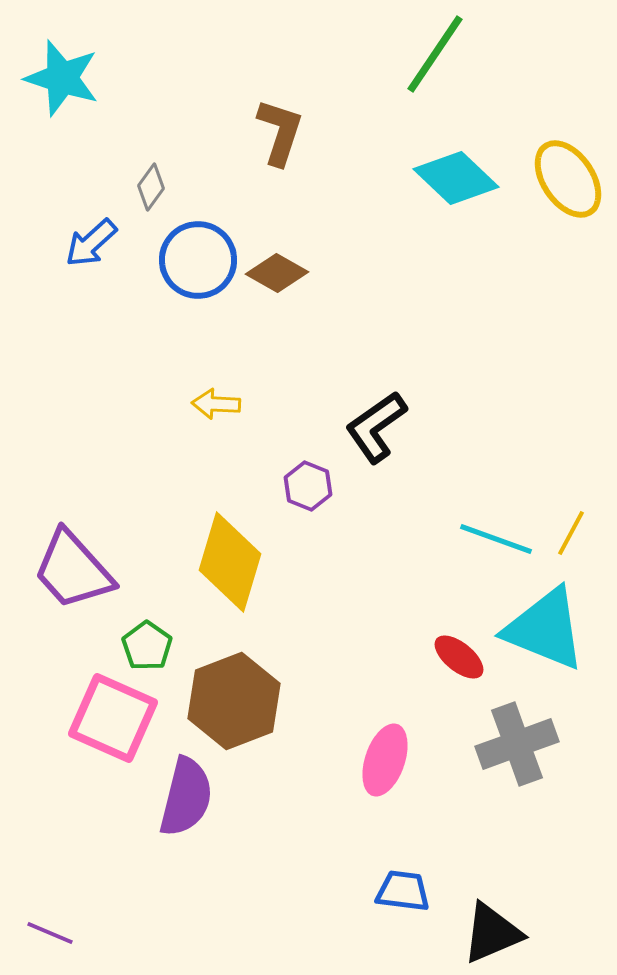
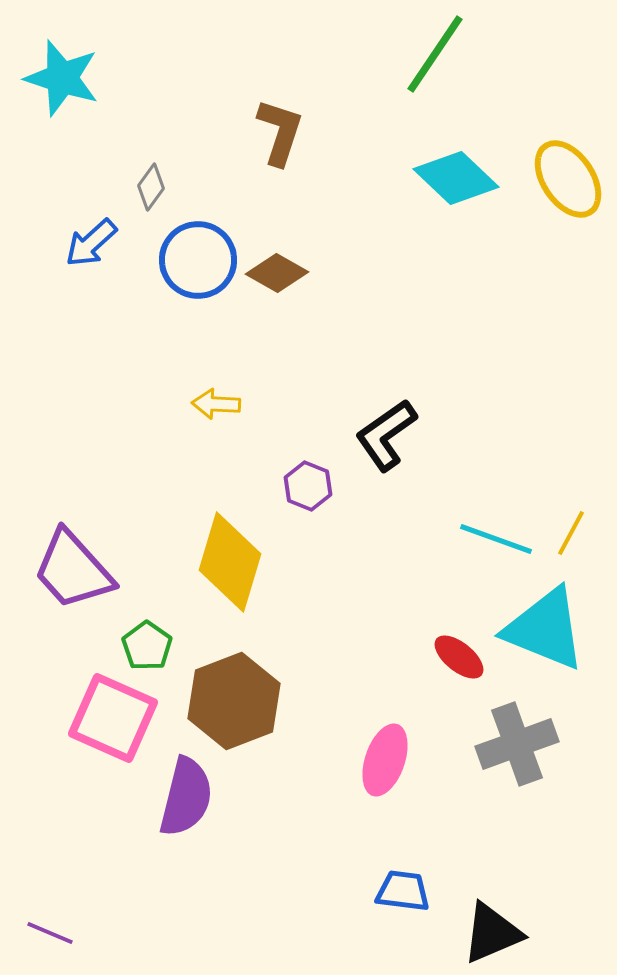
black L-shape: moved 10 px right, 8 px down
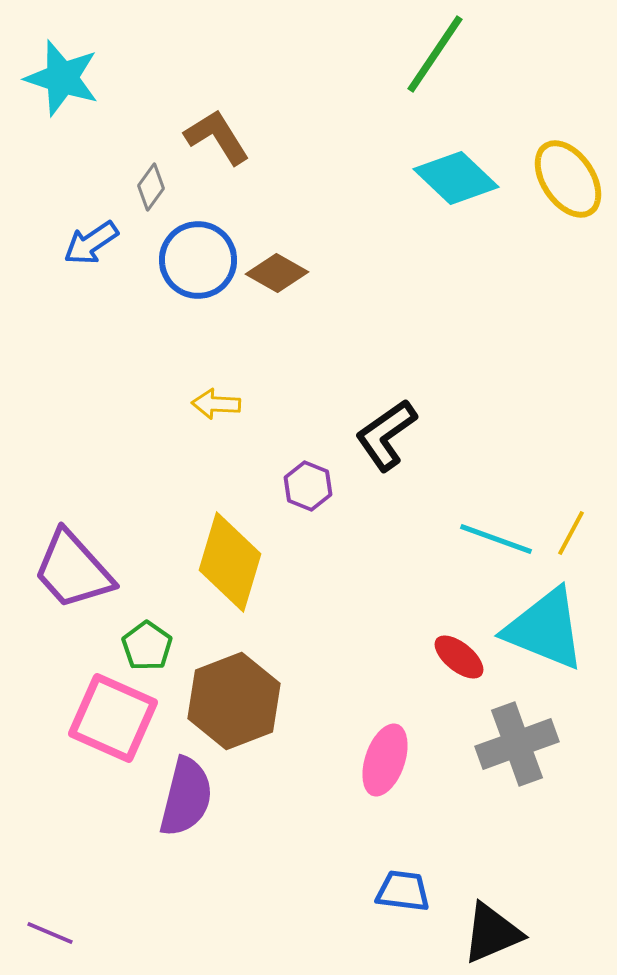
brown L-shape: moved 63 px left, 5 px down; rotated 50 degrees counterclockwise
blue arrow: rotated 8 degrees clockwise
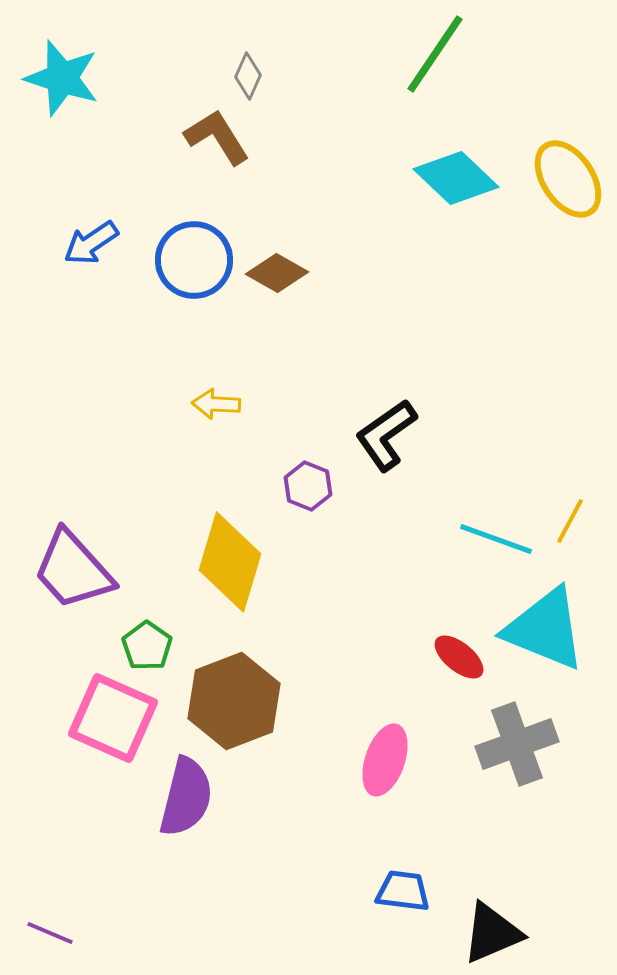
gray diamond: moved 97 px right, 111 px up; rotated 12 degrees counterclockwise
blue circle: moved 4 px left
yellow line: moved 1 px left, 12 px up
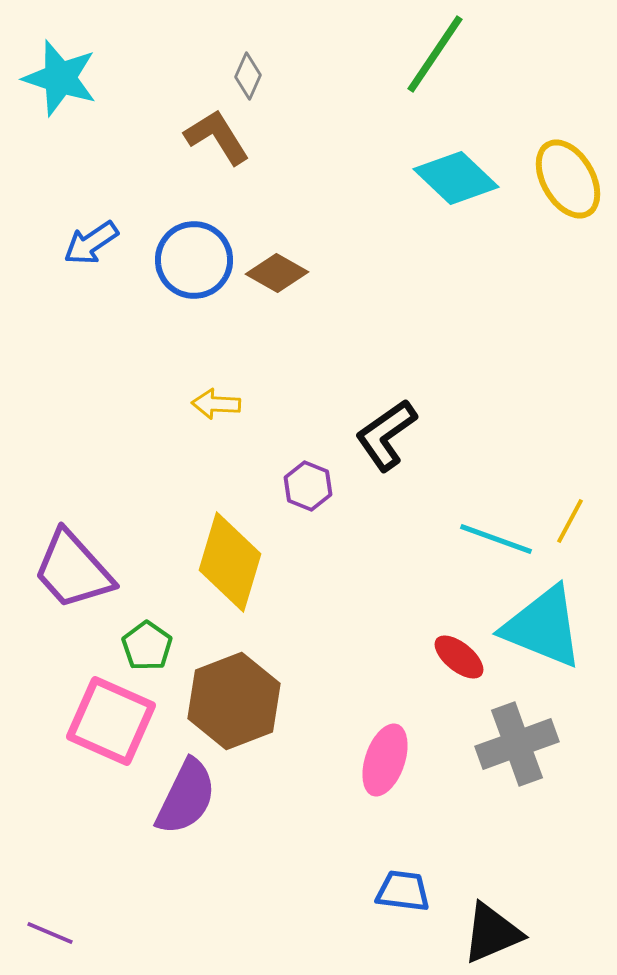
cyan star: moved 2 px left
yellow ellipse: rotated 4 degrees clockwise
cyan triangle: moved 2 px left, 2 px up
pink square: moved 2 px left, 3 px down
purple semicircle: rotated 12 degrees clockwise
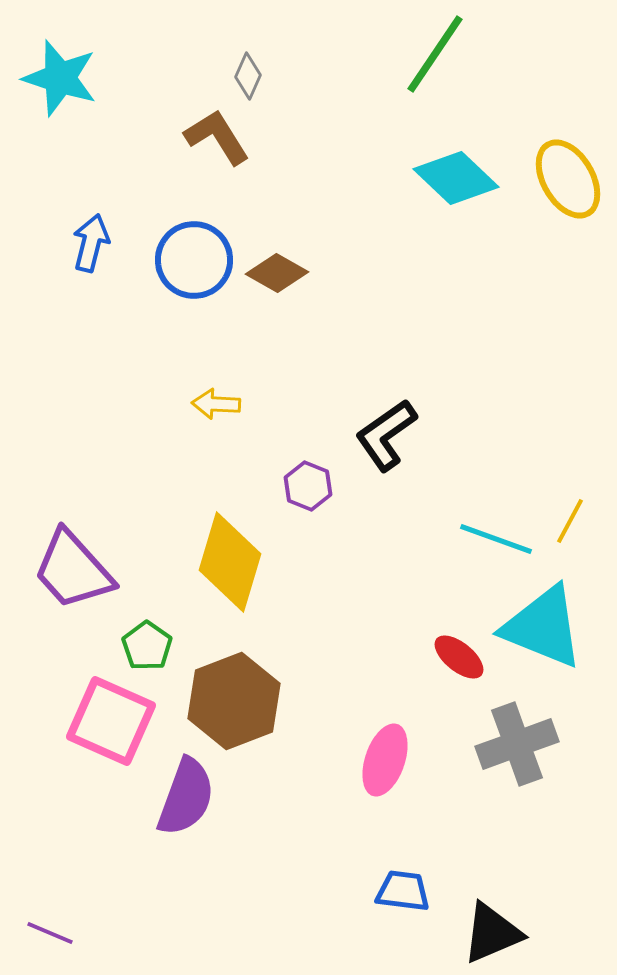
blue arrow: rotated 138 degrees clockwise
purple semicircle: rotated 6 degrees counterclockwise
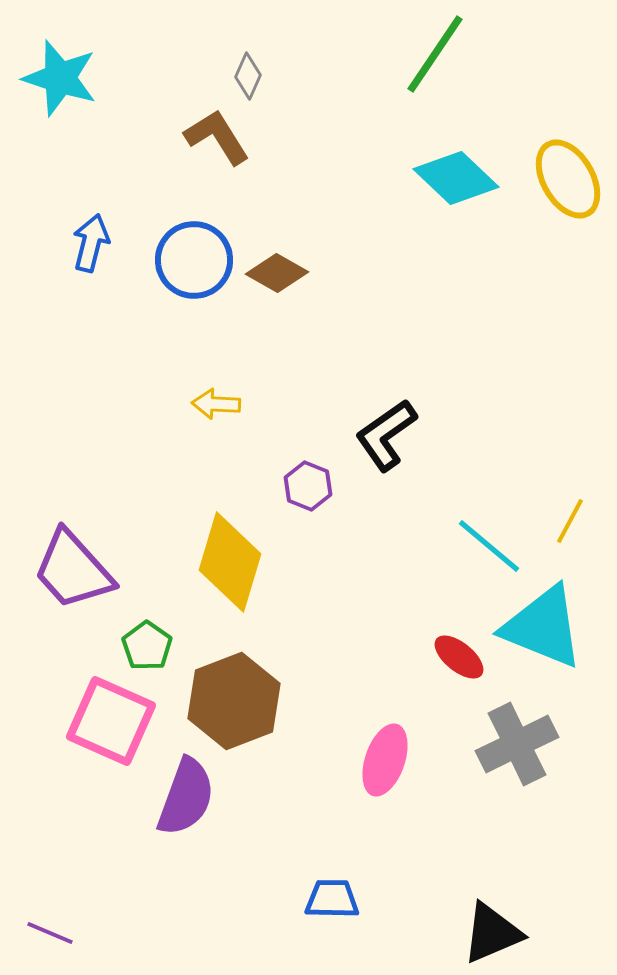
cyan line: moved 7 px left, 7 px down; rotated 20 degrees clockwise
gray cross: rotated 6 degrees counterclockwise
blue trapezoid: moved 71 px left, 8 px down; rotated 6 degrees counterclockwise
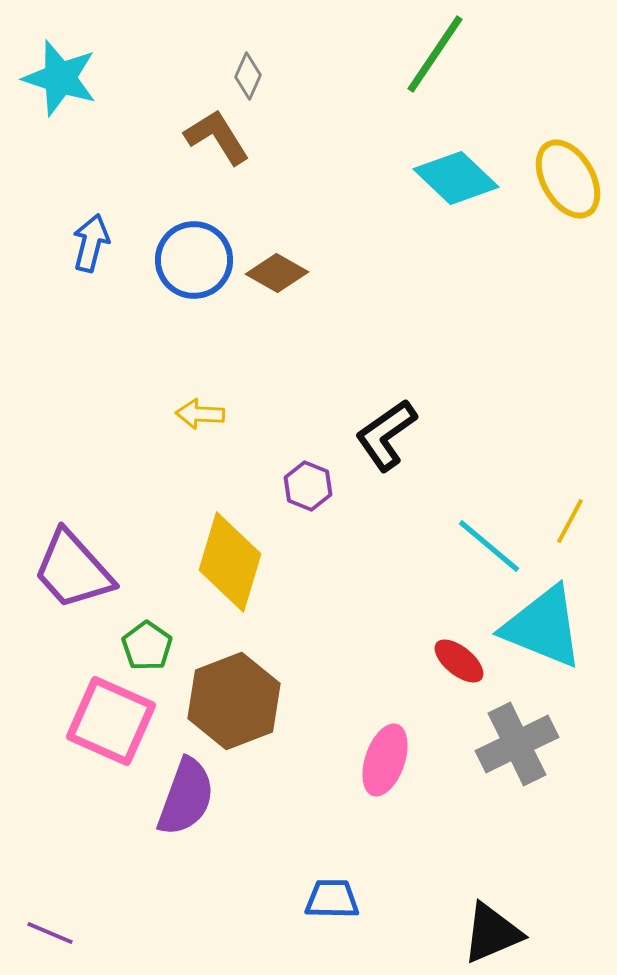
yellow arrow: moved 16 px left, 10 px down
red ellipse: moved 4 px down
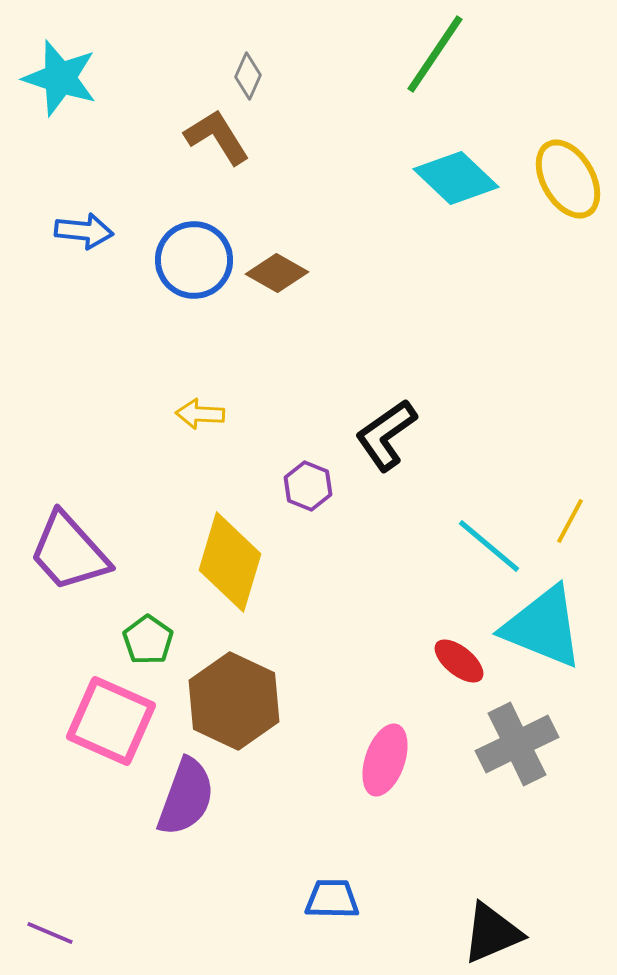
blue arrow: moved 7 px left, 12 px up; rotated 82 degrees clockwise
purple trapezoid: moved 4 px left, 18 px up
green pentagon: moved 1 px right, 6 px up
brown hexagon: rotated 14 degrees counterclockwise
